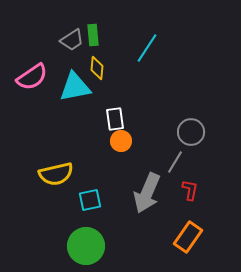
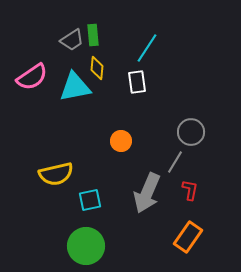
white rectangle: moved 22 px right, 37 px up
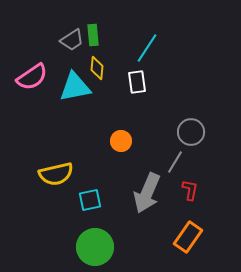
green circle: moved 9 px right, 1 px down
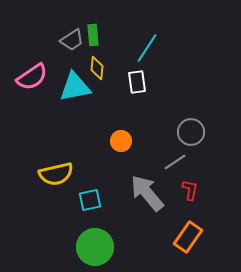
gray line: rotated 25 degrees clockwise
gray arrow: rotated 117 degrees clockwise
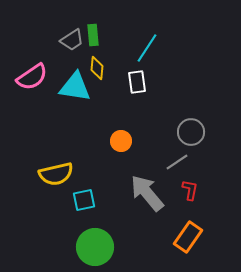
cyan triangle: rotated 20 degrees clockwise
gray line: moved 2 px right
cyan square: moved 6 px left
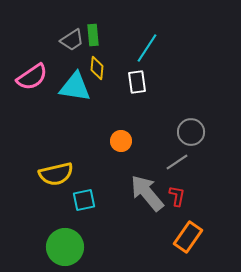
red L-shape: moved 13 px left, 6 px down
green circle: moved 30 px left
